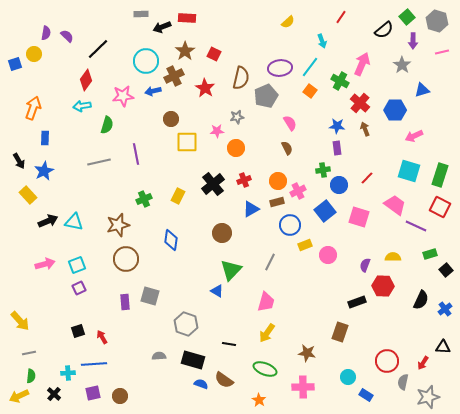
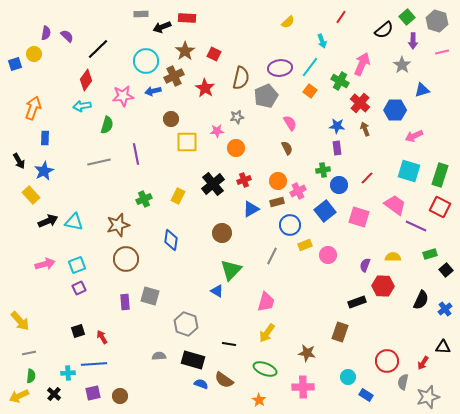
yellow rectangle at (28, 195): moved 3 px right
gray line at (270, 262): moved 2 px right, 6 px up
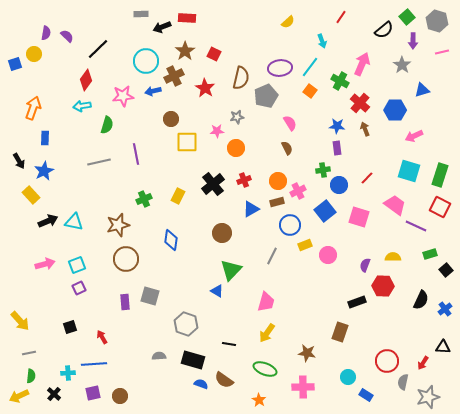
black square at (78, 331): moved 8 px left, 4 px up
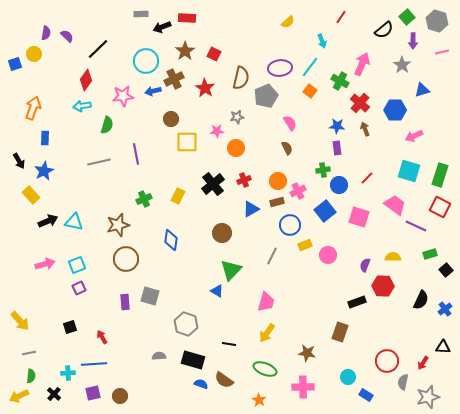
brown cross at (174, 76): moved 3 px down
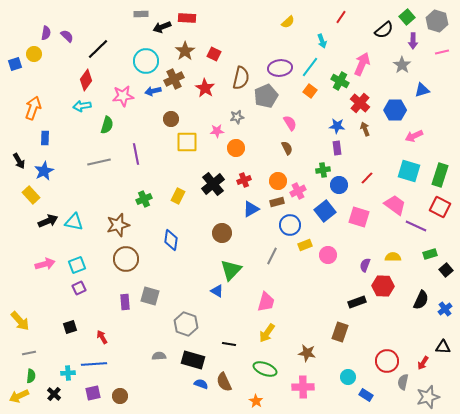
brown semicircle at (224, 380): moved 2 px down; rotated 30 degrees clockwise
orange star at (259, 400): moved 3 px left, 1 px down
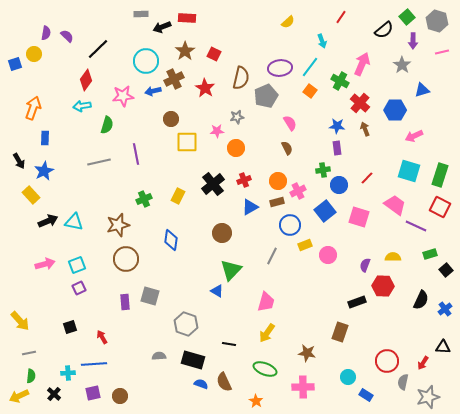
blue triangle at (251, 209): moved 1 px left, 2 px up
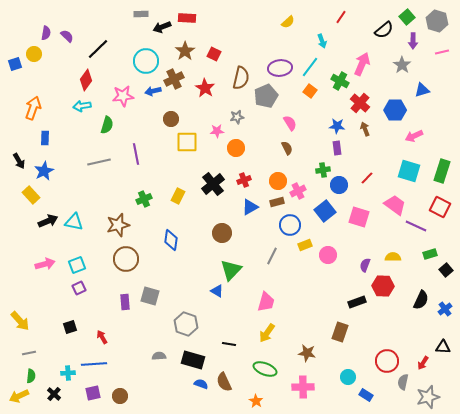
green rectangle at (440, 175): moved 2 px right, 4 px up
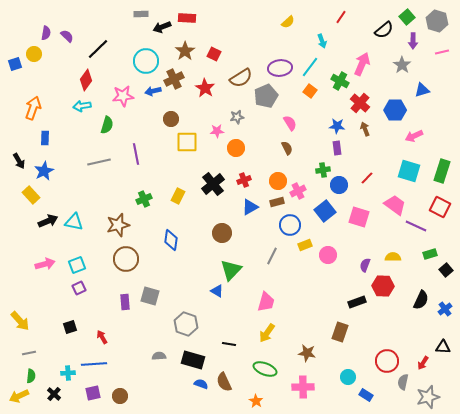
brown semicircle at (241, 78): rotated 45 degrees clockwise
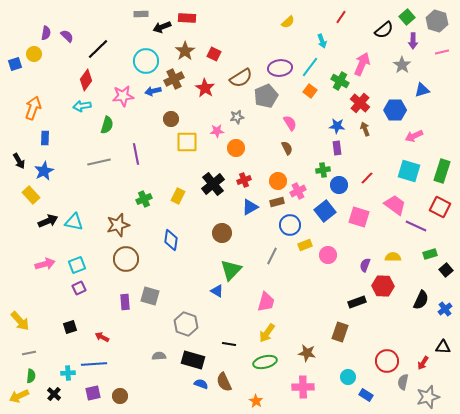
red arrow at (102, 337): rotated 32 degrees counterclockwise
green ellipse at (265, 369): moved 7 px up; rotated 35 degrees counterclockwise
